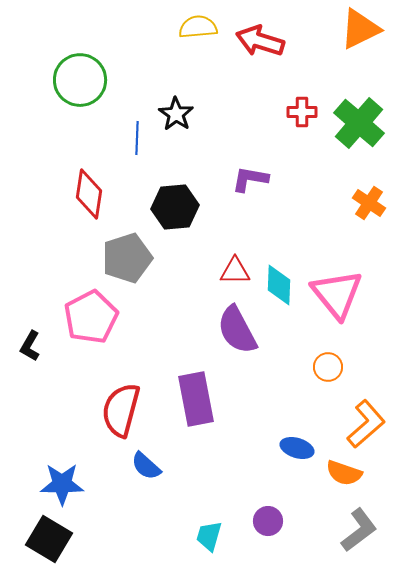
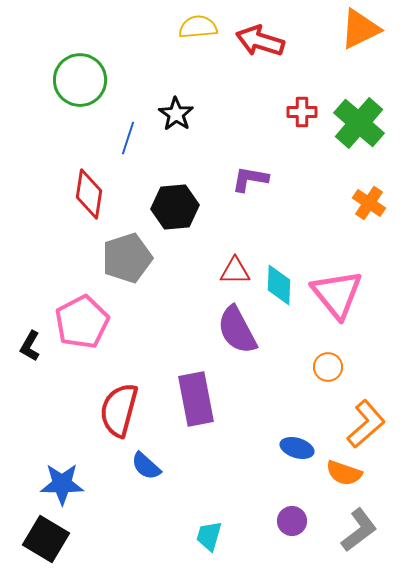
blue line: moved 9 px left; rotated 16 degrees clockwise
pink pentagon: moved 9 px left, 5 px down
red semicircle: moved 2 px left
purple circle: moved 24 px right
black square: moved 3 px left
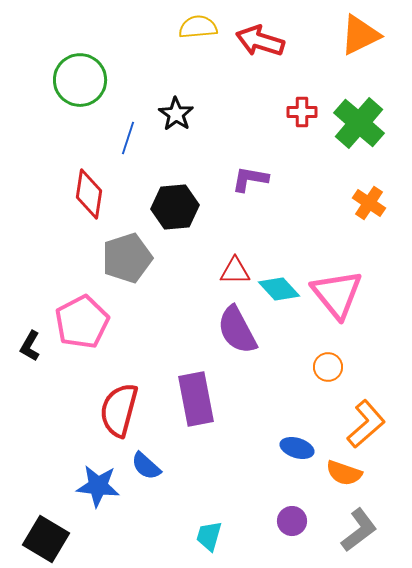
orange triangle: moved 6 px down
cyan diamond: moved 4 px down; rotated 45 degrees counterclockwise
blue star: moved 36 px right, 2 px down; rotated 6 degrees clockwise
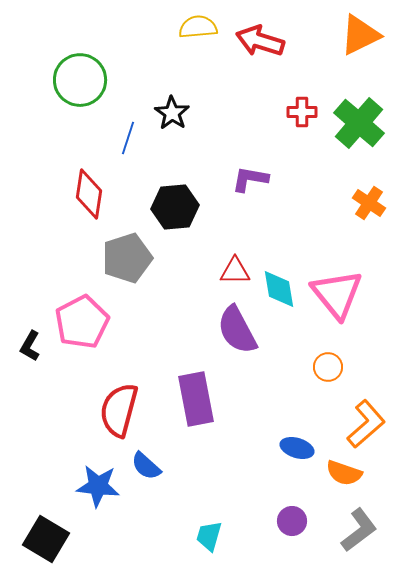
black star: moved 4 px left, 1 px up
cyan diamond: rotated 33 degrees clockwise
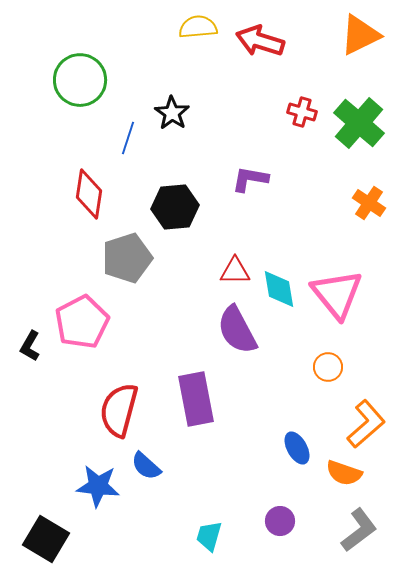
red cross: rotated 16 degrees clockwise
blue ellipse: rotated 44 degrees clockwise
purple circle: moved 12 px left
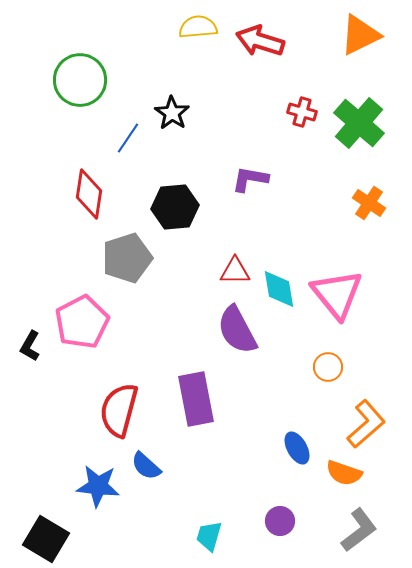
blue line: rotated 16 degrees clockwise
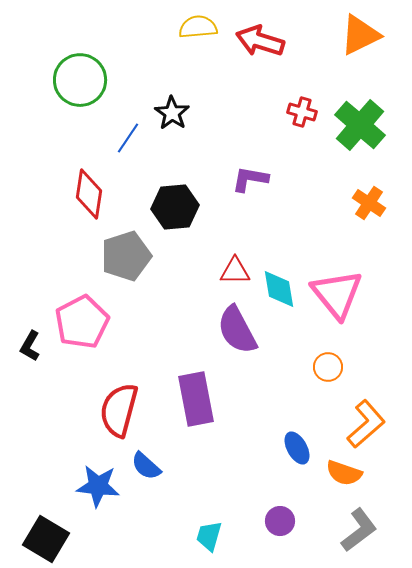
green cross: moved 1 px right, 2 px down
gray pentagon: moved 1 px left, 2 px up
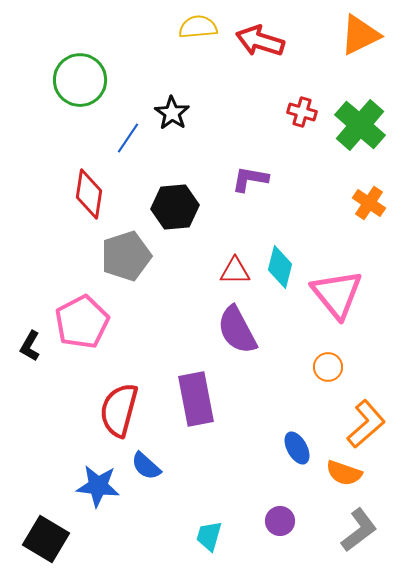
cyan diamond: moved 1 px right, 22 px up; rotated 24 degrees clockwise
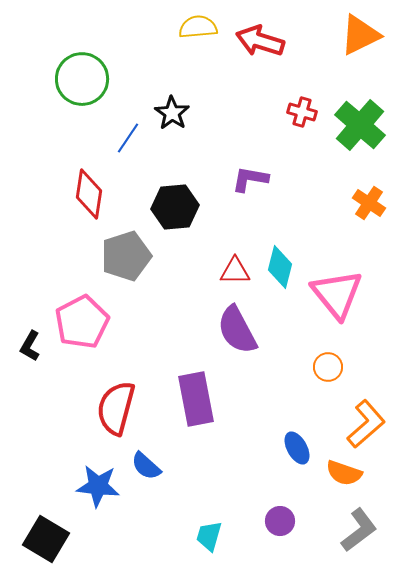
green circle: moved 2 px right, 1 px up
red semicircle: moved 3 px left, 2 px up
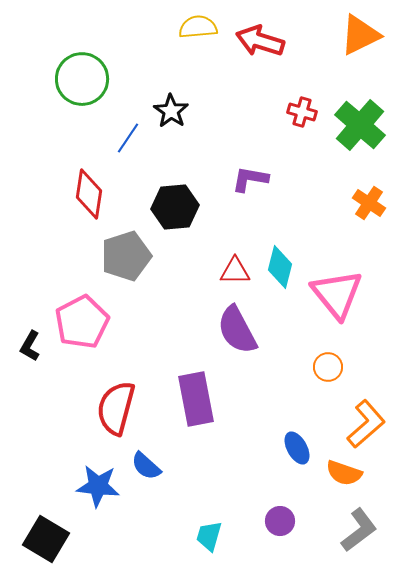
black star: moved 1 px left, 2 px up
